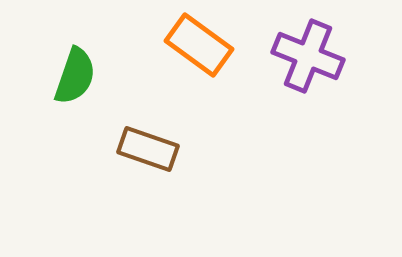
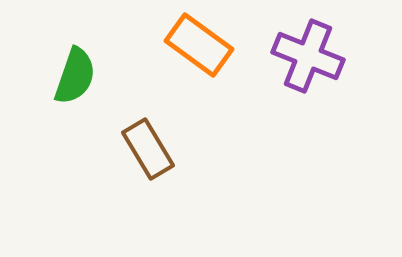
brown rectangle: rotated 40 degrees clockwise
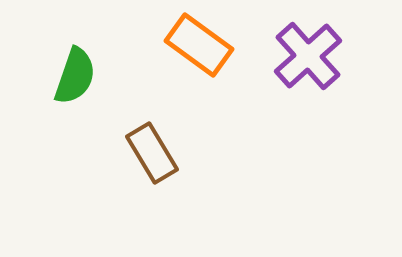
purple cross: rotated 26 degrees clockwise
brown rectangle: moved 4 px right, 4 px down
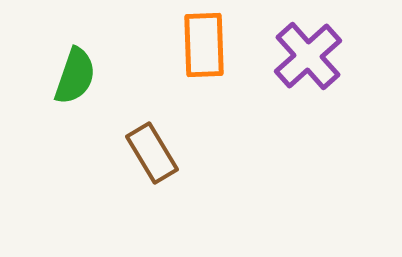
orange rectangle: moved 5 px right; rotated 52 degrees clockwise
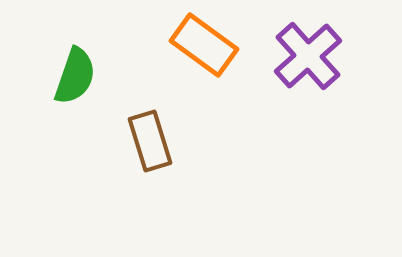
orange rectangle: rotated 52 degrees counterclockwise
brown rectangle: moved 2 px left, 12 px up; rotated 14 degrees clockwise
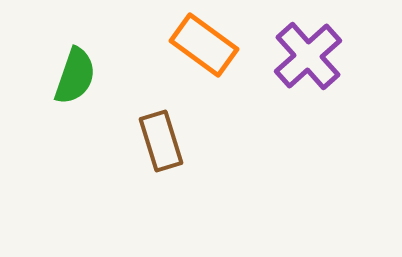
brown rectangle: moved 11 px right
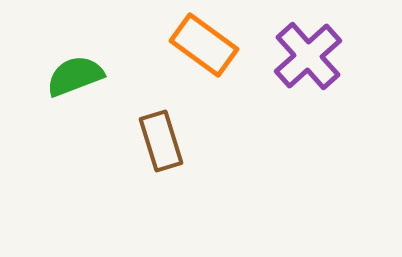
green semicircle: rotated 130 degrees counterclockwise
